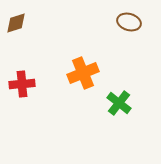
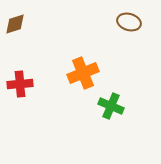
brown diamond: moved 1 px left, 1 px down
red cross: moved 2 px left
green cross: moved 8 px left, 3 px down; rotated 15 degrees counterclockwise
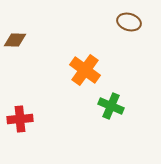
brown diamond: moved 16 px down; rotated 20 degrees clockwise
orange cross: moved 2 px right, 3 px up; rotated 32 degrees counterclockwise
red cross: moved 35 px down
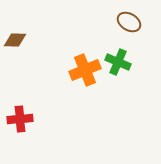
brown ellipse: rotated 15 degrees clockwise
orange cross: rotated 32 degrees clockwise
green cross: moved 7 px right, 44 px up
